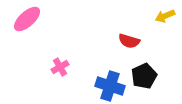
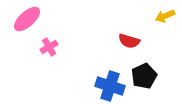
pink cross: moved 11 px left, 20 px up
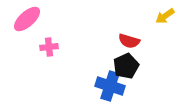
yellow arrow: rotated 12 degrees counterclockwise
pink cross: rotated 24 degrees clockwise
black pentagon: moved 18 px left, 10 px up
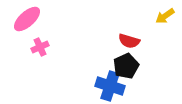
pink cross: moved 9 px left; rotated 18 degrees counterclockwise
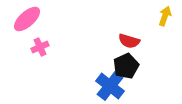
yellow arrow: rotated 144 degrees clockwise
blue cross: rotated 20 degrees clockwise
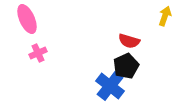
pink ellipse: rotated 72 degrees counterclockwise
pink cross: moved 2 px left, 6 px down
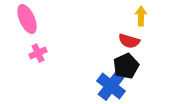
yellow arrow: moved 24 px left; rotated 18 degrees counterclockwise
blue cross: moved 1 px right
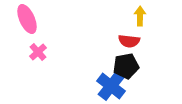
yellow arrow: moved 1 px left
red semicircle: rotated 10 degrees counterclockwise
pink cross: moved 1 px up; rotated 18 degrees counterclockwise
black pentagon: rotated 15 degrees clockwise
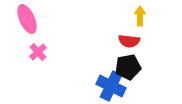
black pentagon: moved 2 px right, 1 px down
blue cross: rotated 12 degrees counterclockwise
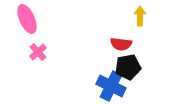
red semicircle: moved 8 px left, 3 px down
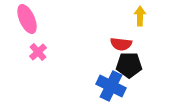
black pentagon: moved 1 px right, 2 px up; rotated 10 degrees clockwise
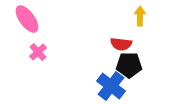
pink ellipse: rotated 12 degrees counterclockwise
blue cross: rotated 12 degrees clockwise
